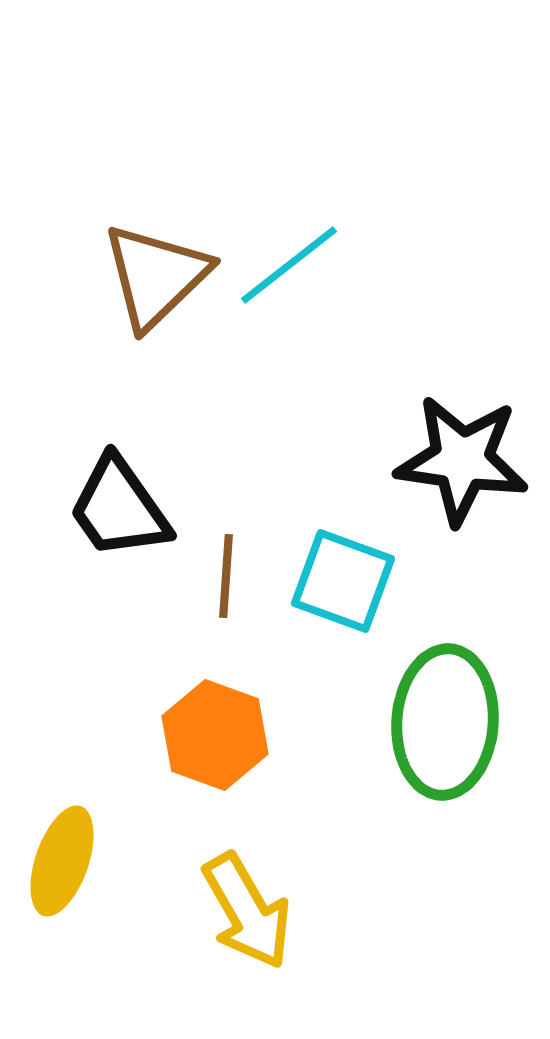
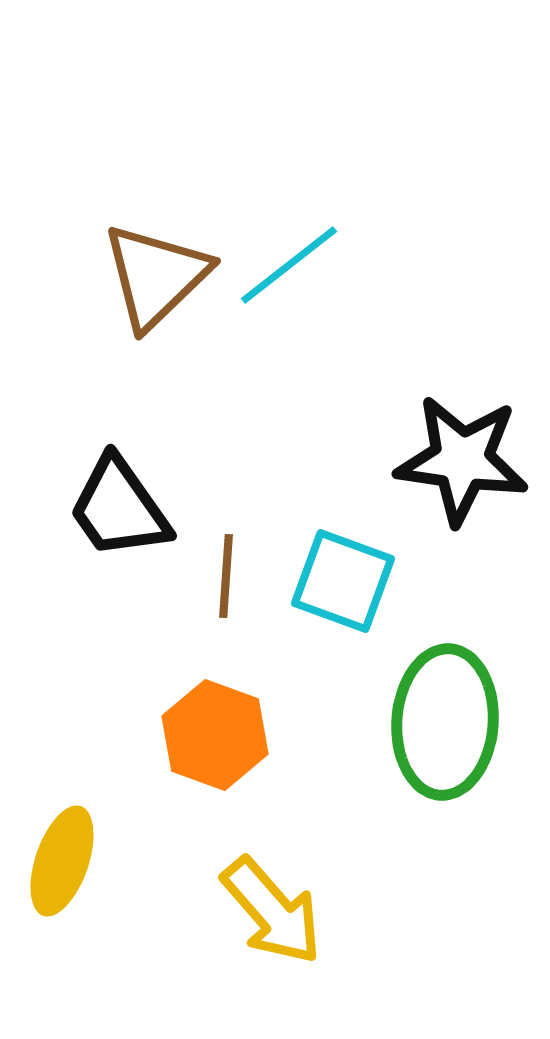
yellow arrow: moved 25 px right; rotated 11 degrees counterclockwise
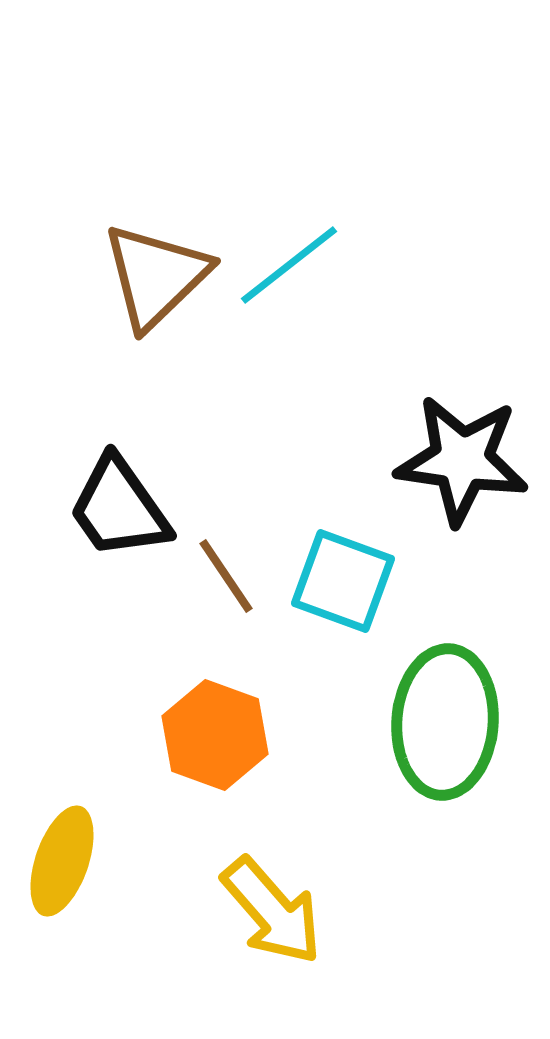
brown line: rotated 38 degrees counterclockwise
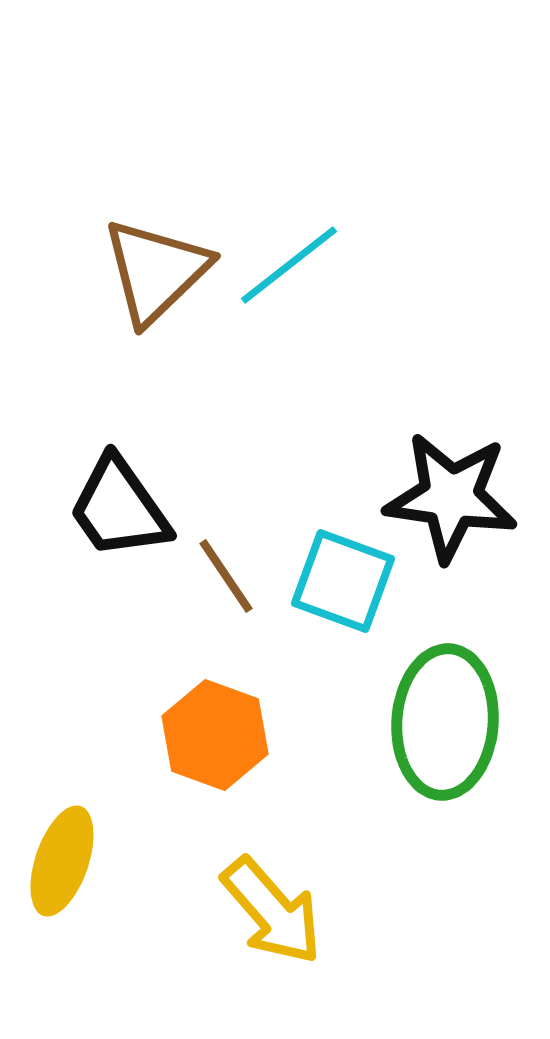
brown triangle: moved 5 px up
black star: moved 11 px left, 37 px down
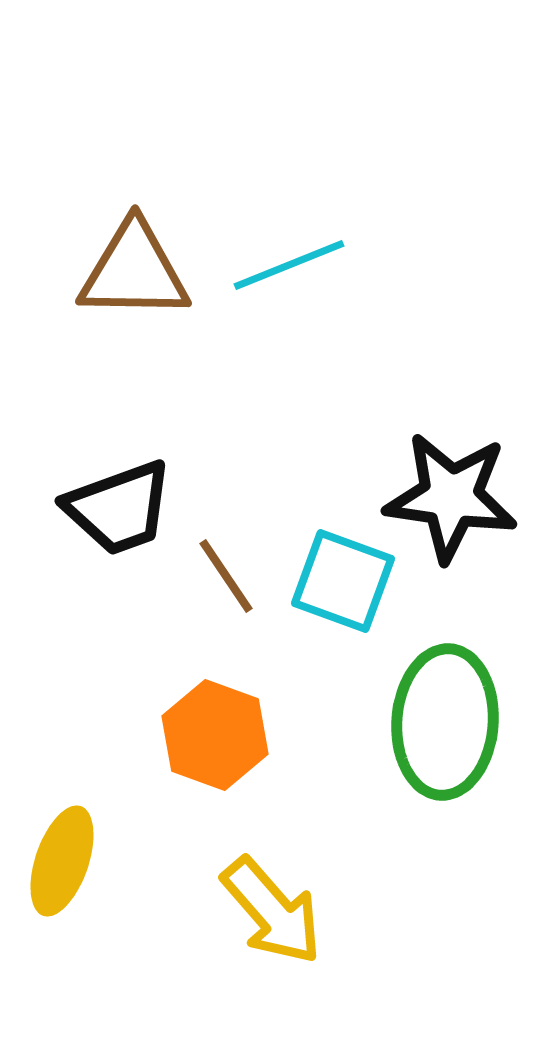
cyan line: rotated 16 degrees clockwise
brown triangle: moved 22 px left; rotated 45 degrees clockwise
black trapezoid: rotated 75 degrees counterclockwise
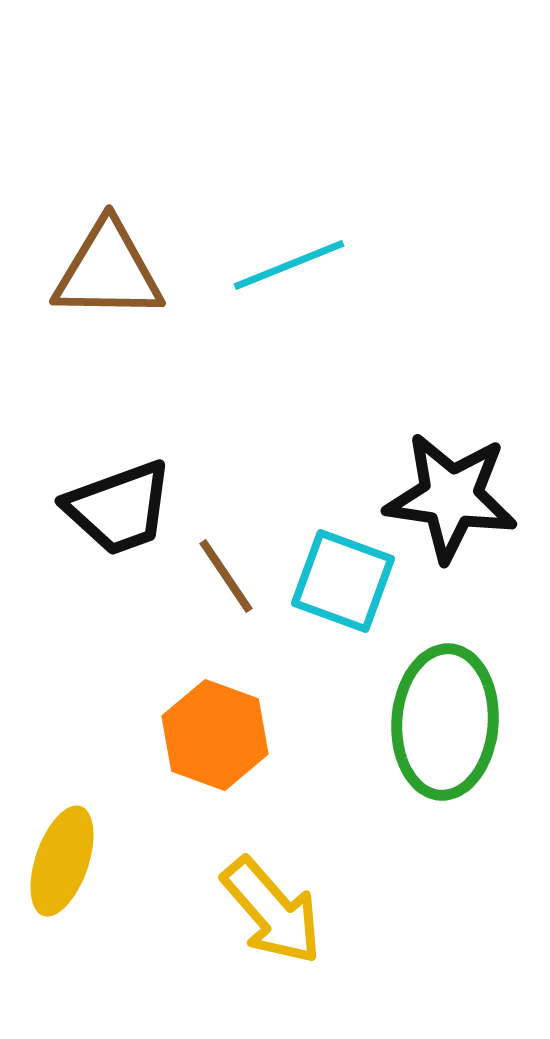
brown triangle: moved 26 px left
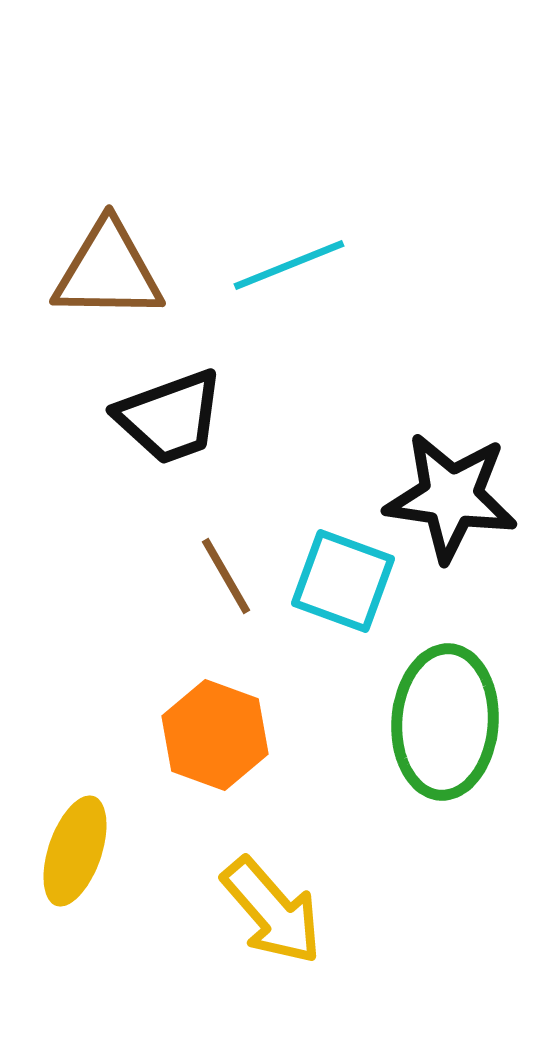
black trapezoid: moved 51 px right, 91 px up
brown line: rotated 4 degrees clockwise
yellow ellipse: moved 13 px right, 10 px up
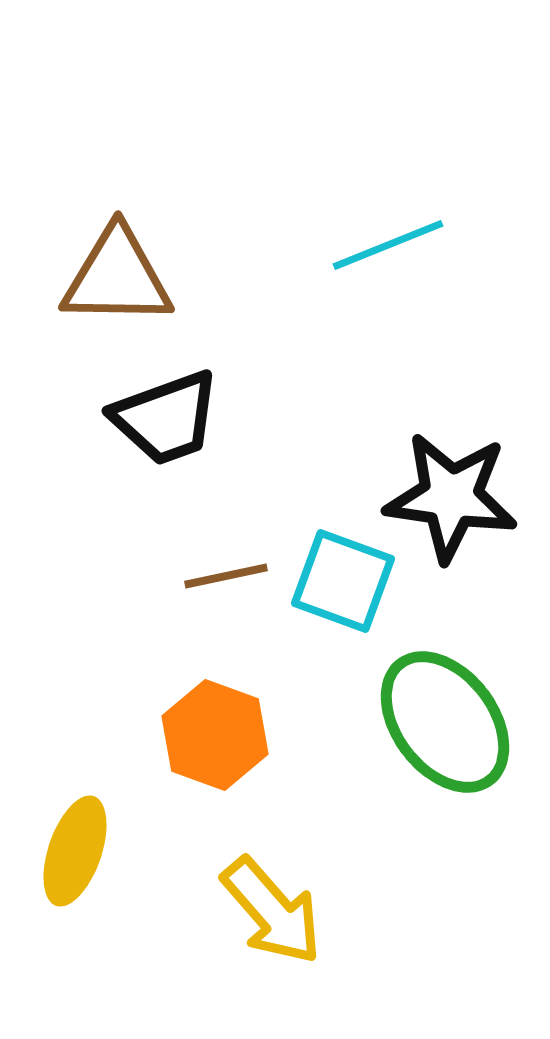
cyan line: moved 99 px right, 20 px up
brown triangle: moved 9 px right, 6 px down
black trapezoid: moved 4 px left, 1 px down
brown line: rotated 72 degrees counterclockwise
green ellipse: rotated 41 degrees counterclockwise
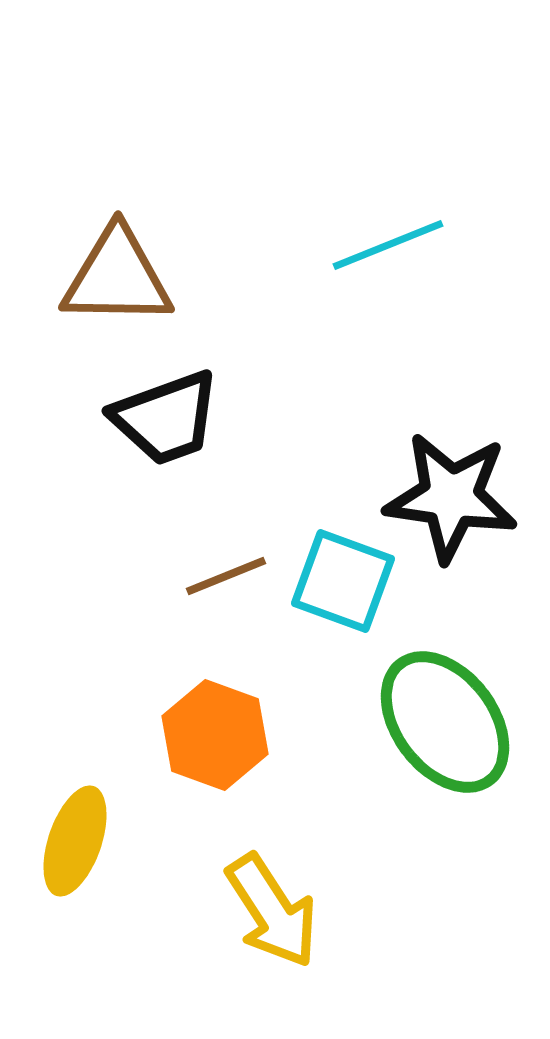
brown line: rotated 10 degrees counterclockwise
yellow ellipse: moved 10 px up
yellow arrow: rotated 8 degrees clockwise
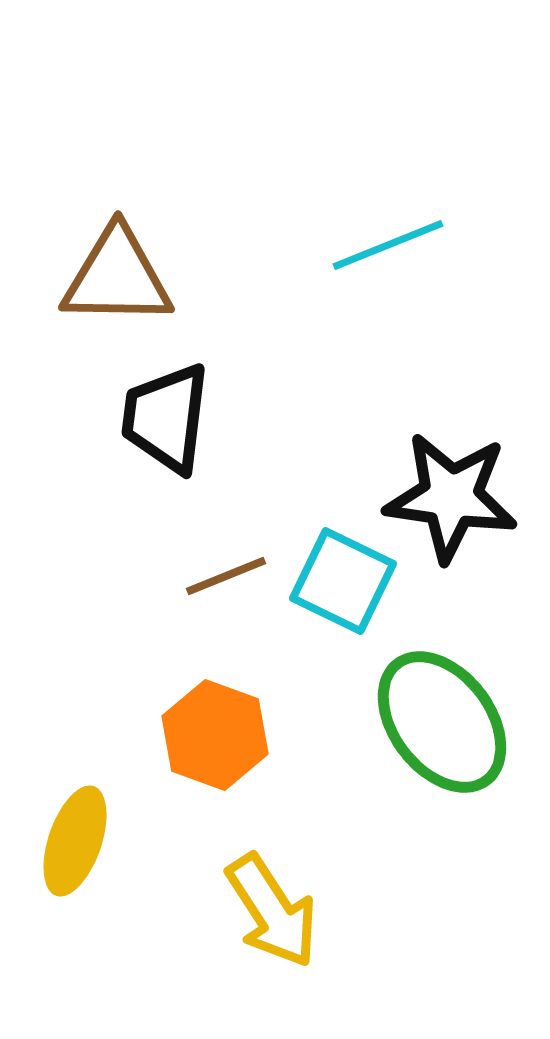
black trapezoid: rotated 117 degrees clockwise
cyan square: rotated 6 degrees clockwise
green ellipse: moved 3 px left
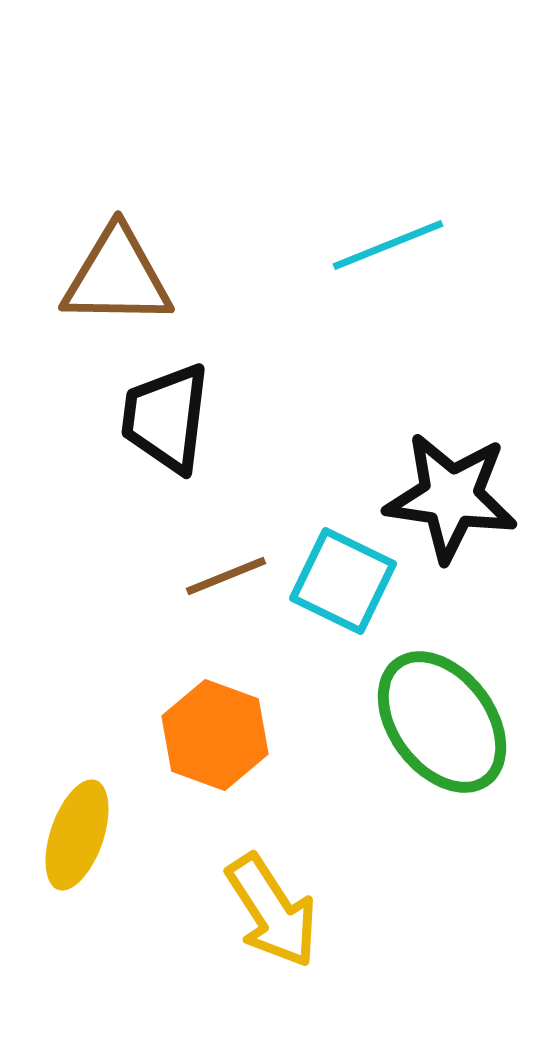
yellow ellipse: moved 2 px right, 6 px up
